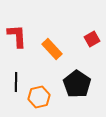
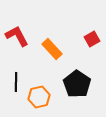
red L-shape: rotated 25 degrees counterclockwise
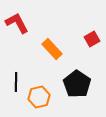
red L-shape: moved 13 px up
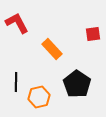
red square: moved 1 px right, 5 px up; rotated 21 degrees clockwise
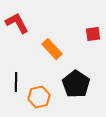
black pentagon: moved 1 px left
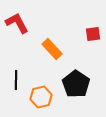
black line: moved 2 px up
orange hexagon: moved 2 px right
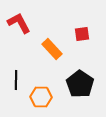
red L-shape: moved 2 px right
red square: moved 11 px left
black pentagon: moved 4 px right
orange hexagon: rotated 15 degrees clockwise
